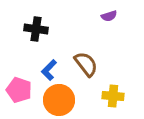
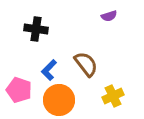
yellow cross: rotated 30 degrees counterclockwise
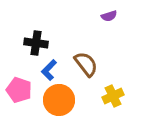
black cross: moved 14 px down
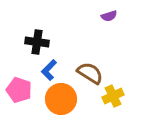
black cross: moved 1 px right, 1 px up
brown semicircle: moved 4 px right, 9 px down; rotated 20 degrees counterclockwise
orange circle: moved 2 px right, 1 px up
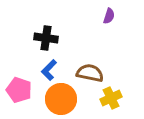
purple semicircle: rotated 56 degrees counterclockwise
black cross: moved 9 px right, 4 px up
brown semicircle: rotated 20 degrees counterclockwise
yellow cross: moved 2 px left, 2 px down
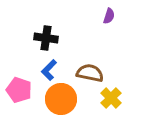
yellow cross: rotated 20 degrees counterclockwise
